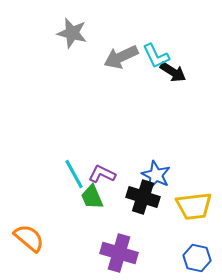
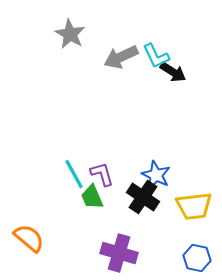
gray star: moved 2 px left, 1 px down; rotated 16 degrees clockwise
purple L-shape: rotated 48 degrees clockwise
black cross: rotated 16 degrees clockwise
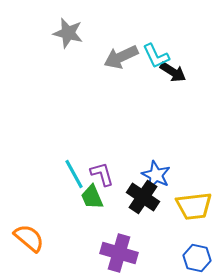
gray star: moved 2 px left, 1 px up; rotated 16 degrees counterclockwise
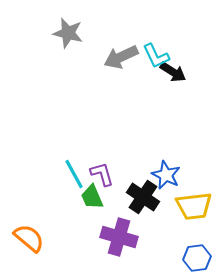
blue star: moved 10 px right
purple cross: moved 16 px up
blue hexagon: rotated 20 degrees counterclockwise
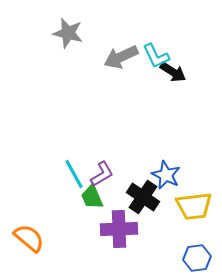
purple L-shape: rotated 76 degrees clockwise
purple cross: moved 8 px up; rotated 18 degrees counterclockwise
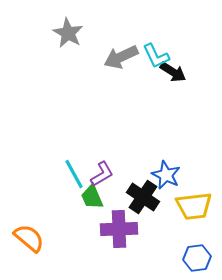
gray star: rotated 16 degrees clockwise
